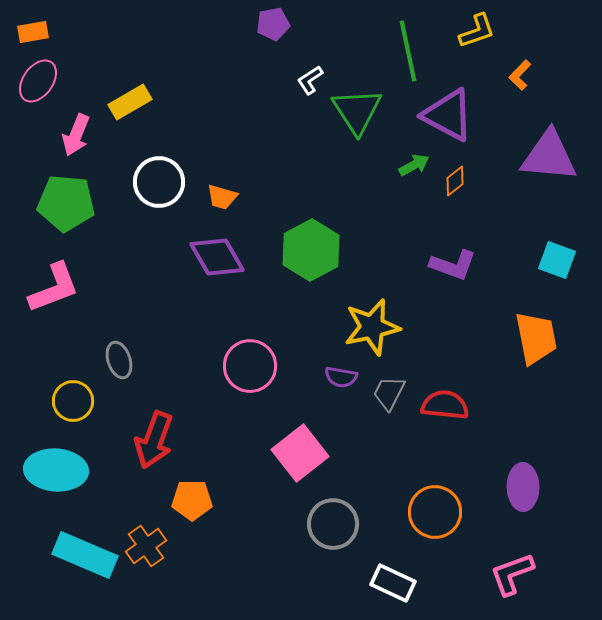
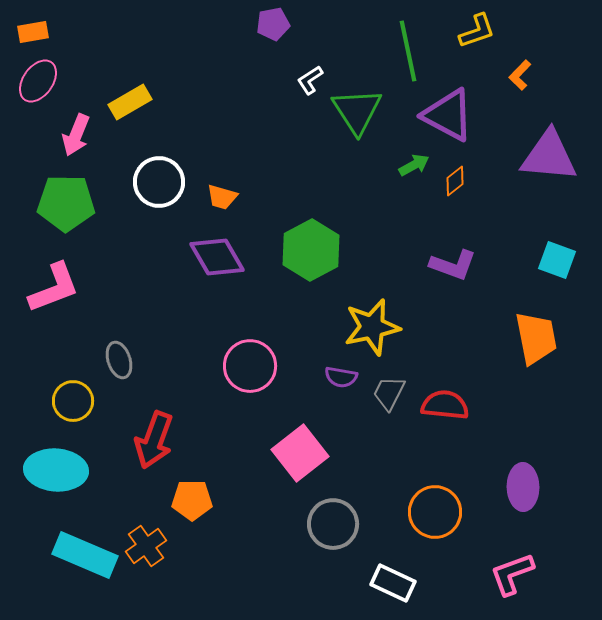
green pentagon at (66, 203): rotated 4 degrees counterclockwise
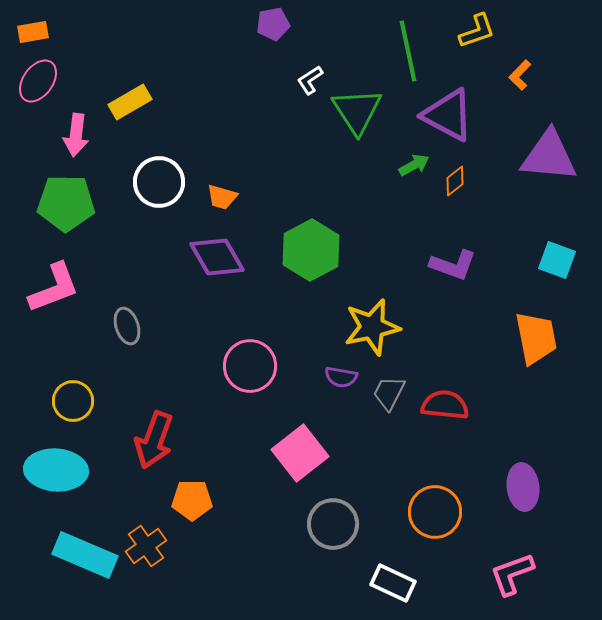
pink arrow at (76, 135): rotated 15 degrees counterclockwise
gray ellipse at (119, 360): moved 8 px right, 34 px up
purple ellipse at (523, 487): rotated 6 degrees counterclockwise
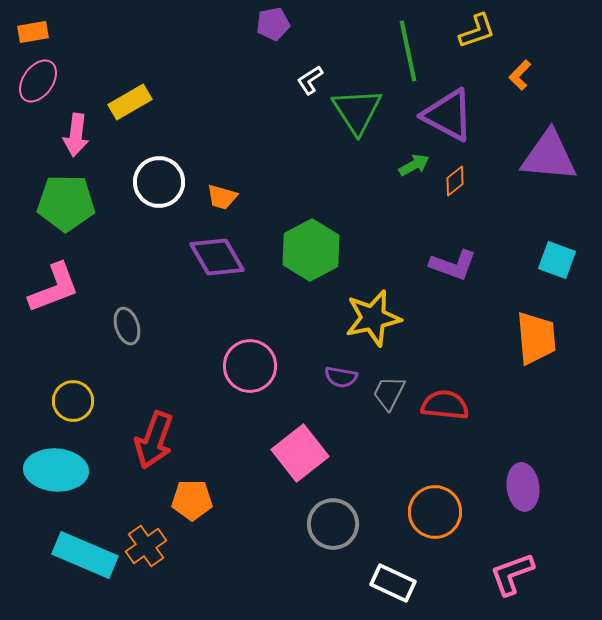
yellow star at (372, 327): moved 1 px right, 9 px up
orange trapezoid at (536, 338): rotated 6 degrees clockwise
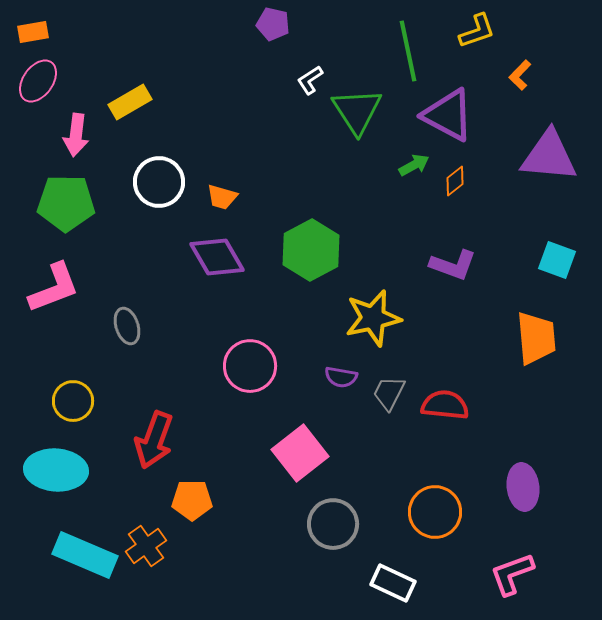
purple pentagon at (273, 24): rotated 24 degrees clockwise
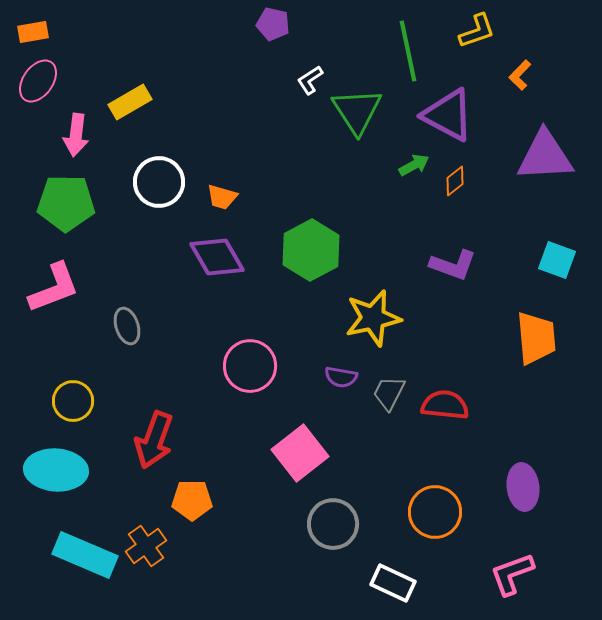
purple triangle at (549, 156): moved 4 px left; rotated 8 degrees counterclockwise
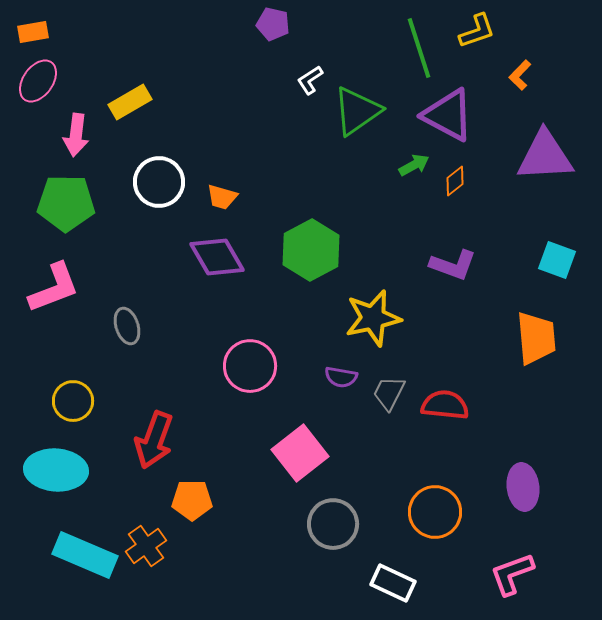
green line at (408, 51): moved 11 px right, 3 px up; rotated 6 degrees counterclockwise
green triangle at (357, 111): rotated 28 degrees clockwise
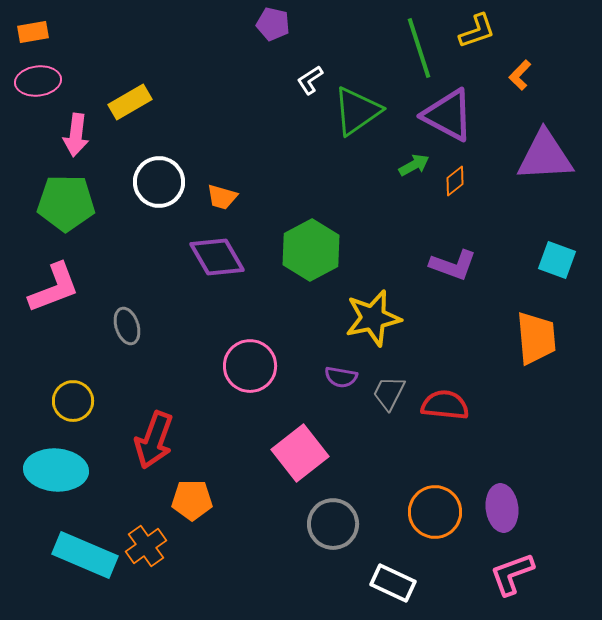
pink ellipse at (38, 81): rotated 48 degrees clockwise
purple ellipse at (523, 487): moved 21 px left, 21 px down
